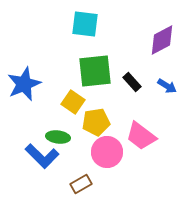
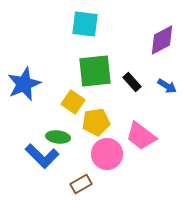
pink circle: moved 2 px down
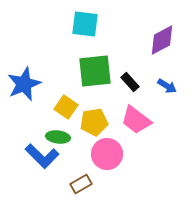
black rectangle: moved 2 px left
yellow square: moved 7 px left, 5 px down
yellow pentagon: moved 2 px left
pink trapezoid: moved 5 px left, 16 px up
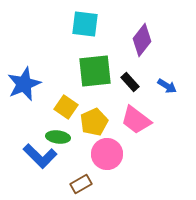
purple diamond: moved 20 px left; rotated 24 degrees counterclockwise
yellow pentagon: rotated 16 degrees counterclockwise
blue L-shape: moved 2 px left
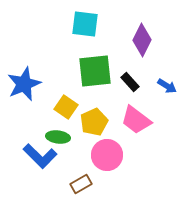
purple diamond: rotated 12 degrees counterclockwise
pink circle: moved 1 px down
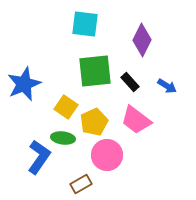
green ellipse: moved 5 px right, 1 px down
blue L-shape: moved 1 px left, 1 px down; rotated 100 degrees counterclockwise
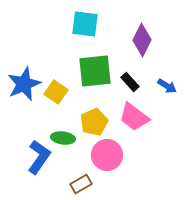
yellow square: moved 10 px left, 15 px up
pink trapezoid: moved 2 px left, 3 px up
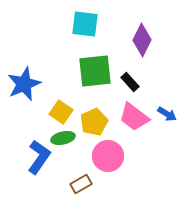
blue arrow: moved 28 px down
yellow square: moved 5 px right, 20 px down
green ellipse: rotated 20 degrees counterclockwise
pink circle: moved 1 px right, 1 px down
